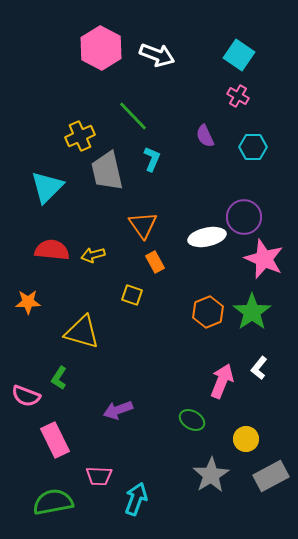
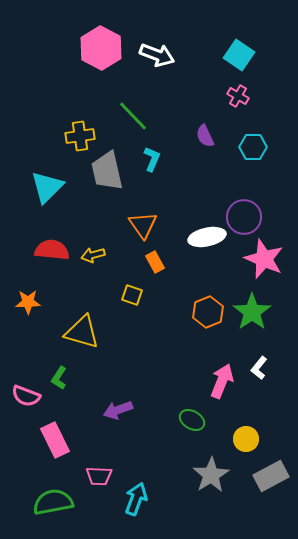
yellow cross: rotated 16 degrees clockwise
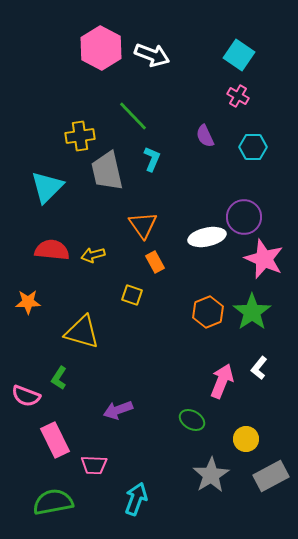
white arrow: moved 5 px left
pink trapezoid: moved 5 px left, 11 px up
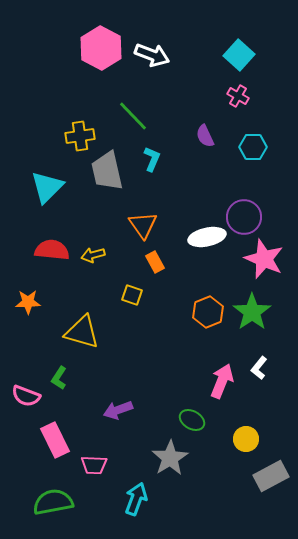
cyan square: rotated 8 degrees clockwise
gray star: moved 41 px left, 17 px up
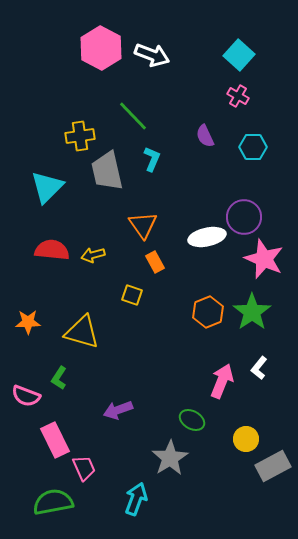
orange star: moved 20 px down
pink trapezoid: moved 10 px left, 3 px down; rotated 116 degrees counterclockwise
gray rectangle: moved 2 px right, 10 px up
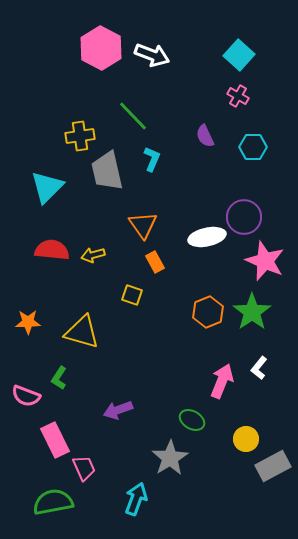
pink star: moved 1 px right, 2 px down
